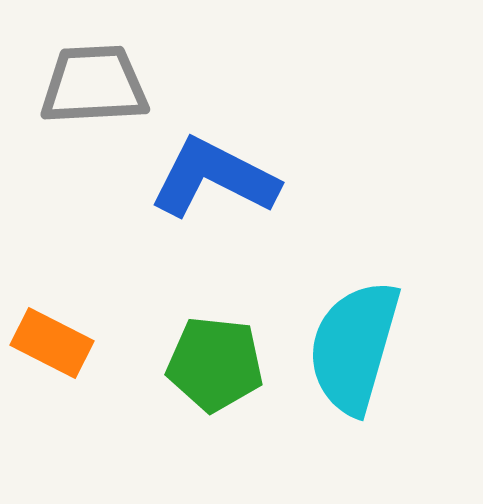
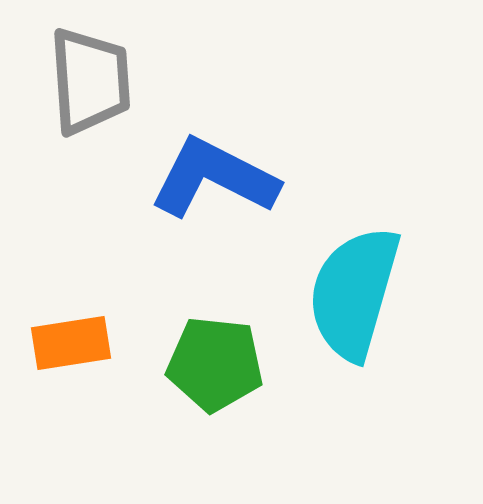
gray trapezoid: moved 4 px left, 4 px up; rotated 89 degrees clockwise
orange rectangle: moved 19 px right; rotated 36 degrees counterclockwise
cyan semicircle: moved 54 px up
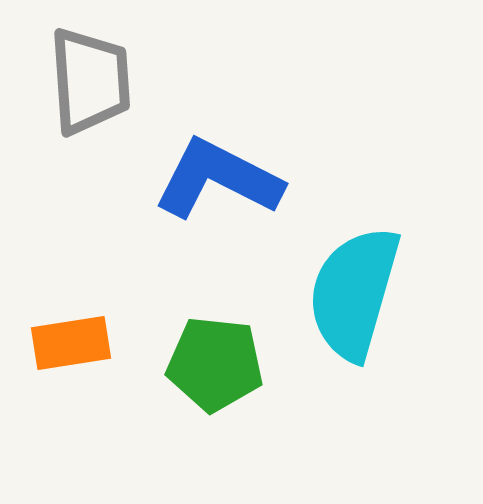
blue L-shape: moved 4 px right, 1 px down
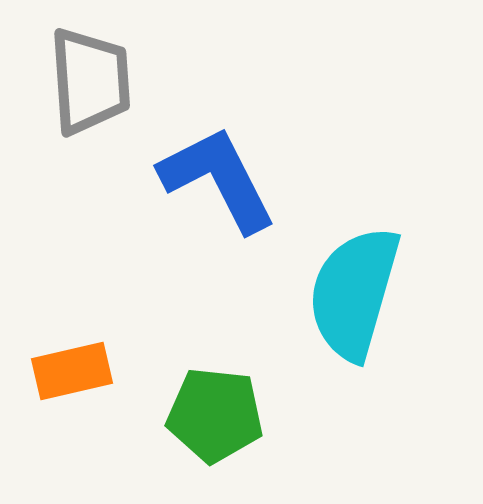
blue L-shape: rotated 36 degrees clockwise
orange rectangle: moved 1 px right, 28 px down; rotated 4 degrees counterclockwise
green pentagon: moved 51 px down
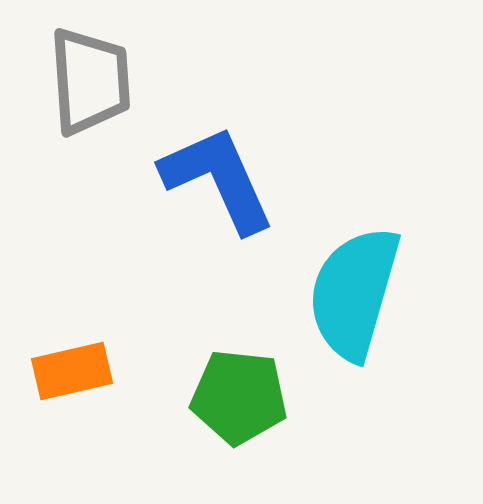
blue L-shape: rotated 3 degrees clockwise
green pentagon: moved 24 px right, 18 px up
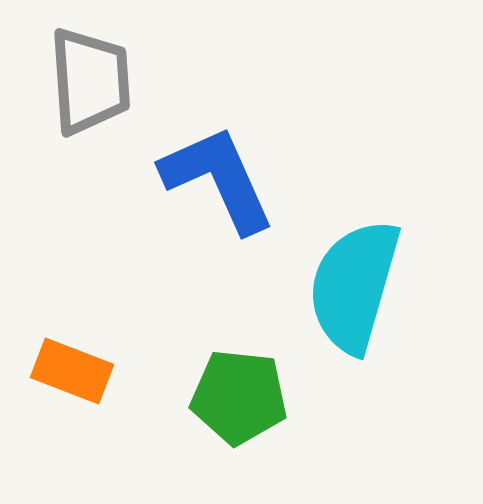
cyan semicircle: moved 7 px up
orange rectangle: rotated 34 degrees clockwise
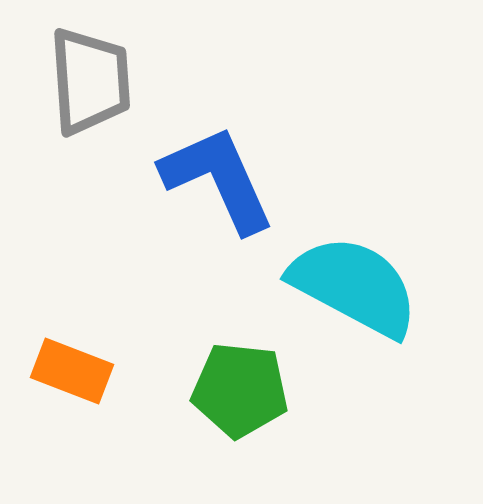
cyan semicircle: rotated 102 degrees clockwise
green pentagon: moved 1 px right, 7 px up
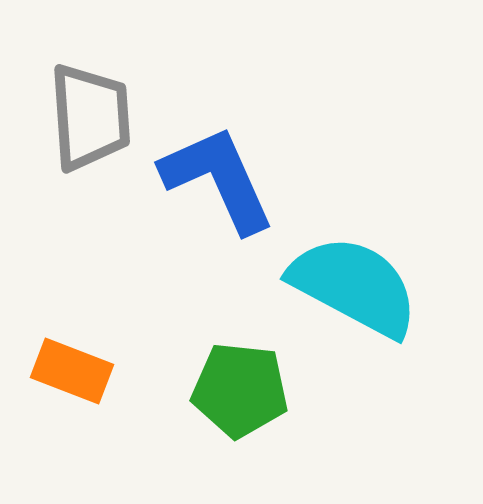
gray trapezoid: moved 36 px down
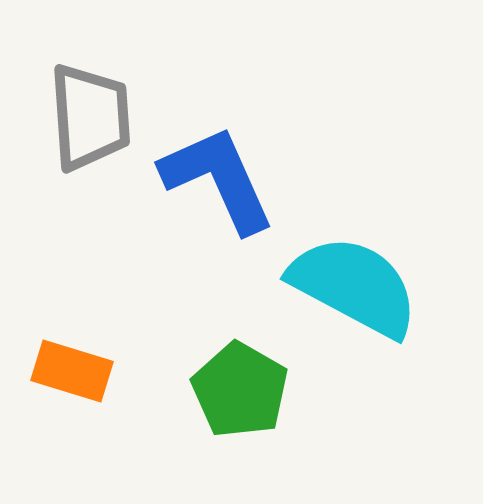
orange rectangle: rotated 4 degrees counterclockwise
green pentagon: rotated 24 degrees clockwise
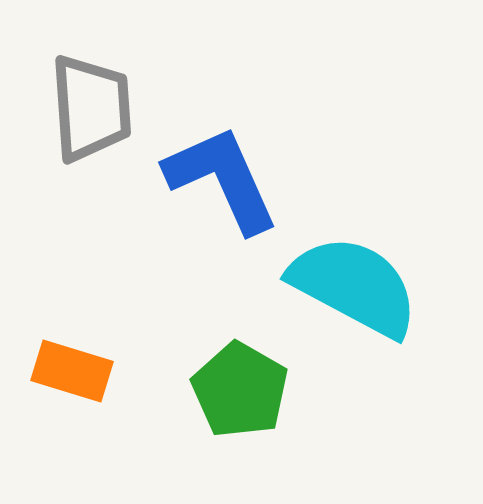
gray trapezoid: moved 1 px right, 9 px up
blue L-shape: moved 4 px right
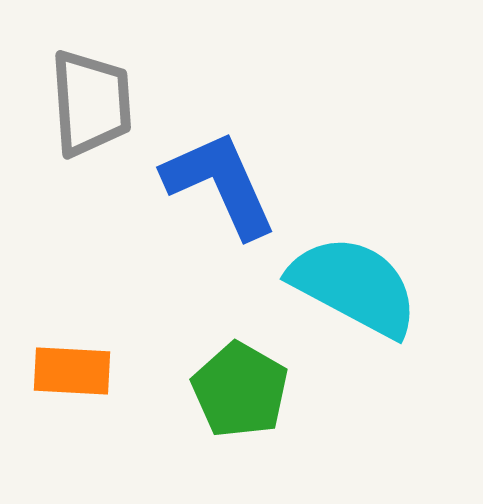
gray trapezoid: moved 5 px up
blue L-shape: moved 2 px left, 5 px down
orange rectangle: rotated 14 degrees counterclockwise
